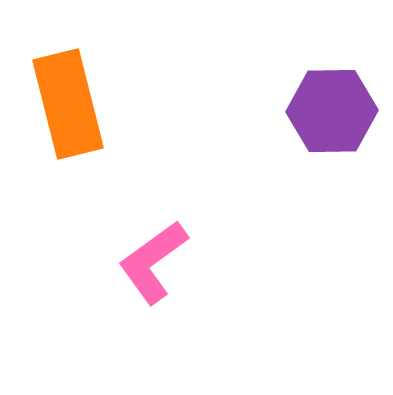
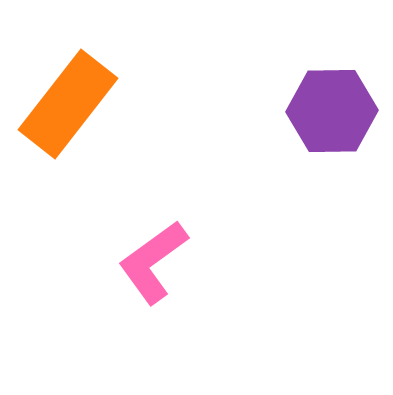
orange rectangle: rotated 52 degrees clockwise
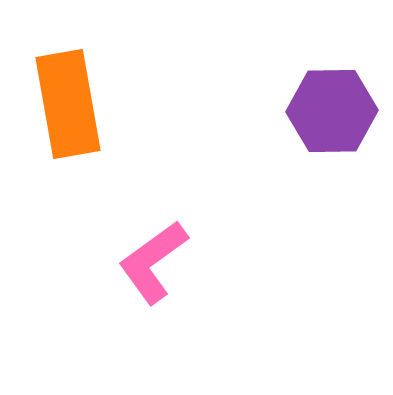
orange rectangle: rotated 48 degrees counterclockwise
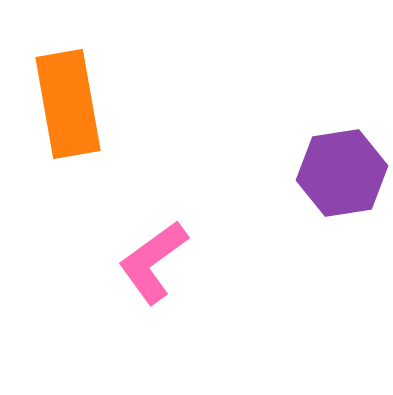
purple hexagon: moved 10 px right, 62 px down; rotated 8 degrees counterclockwise
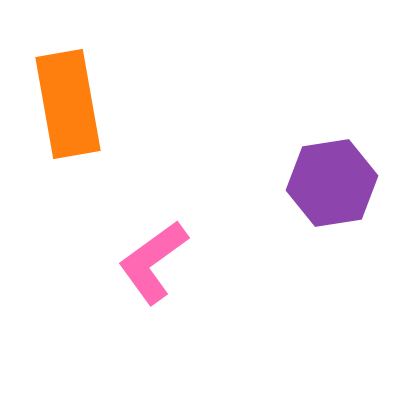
purple hexagon: moved 10 px left, 10 px down
